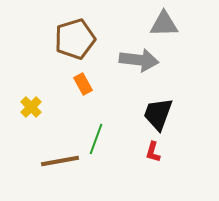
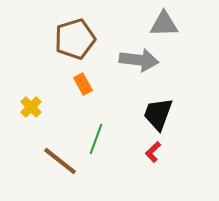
red L-shape: rotated 30 degrees clockwise
brown line: rotated 48 degrees clockwise
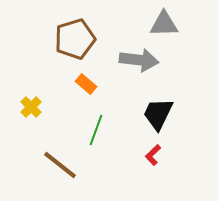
orange rectangle: moved 3 px right; rotated 20 degrees counterclockwise
black trapezoid: rotated 6 degrees clockwise
green line: moved 9 px up
red L-shape: moved 3 px down
brown line: moved 4 px down
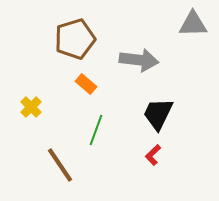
gray triangle: moved 29 px right
brown line: rotated 18 degrees clockwise
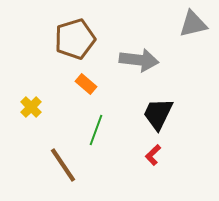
gray triangle: rotated 12 degrees counterclockwise
brown line: moved 3 px right
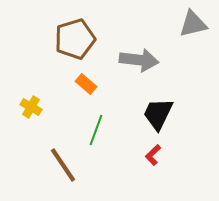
yellow cross: rotated 15 degrees counterclockwise
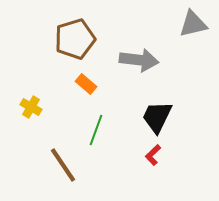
black trapezoid: moved 1 px left, 3 px down
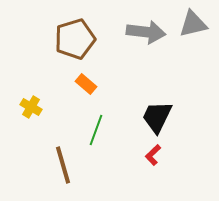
gray arrow: moved 7 px right, 28 px up
brown line: rotated 18 degrees clockwise
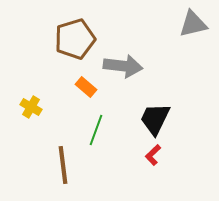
gray arrow: moved 23 px left, 34 px down
orange rectangle: moved 3 px down
black trapezoid: moved 2 px left, 2 px down
brown line: rotated 9 degrees clockwise
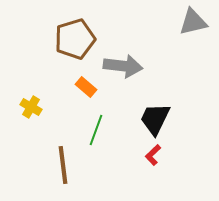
gray triangle: moved 2 px up
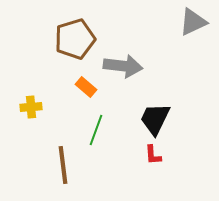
gray triangle: rotated 12 degrees counterclockwise
yellow cross: rotated 35 degrees counterclockwise
red L-shape: rotated 50 degrees counterclockwise
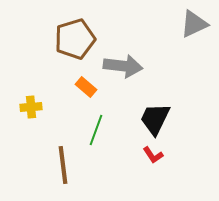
gray triangle: moved 1 px right, 2 px down
red L-shape: rotated 30 degrees counterclockwise
